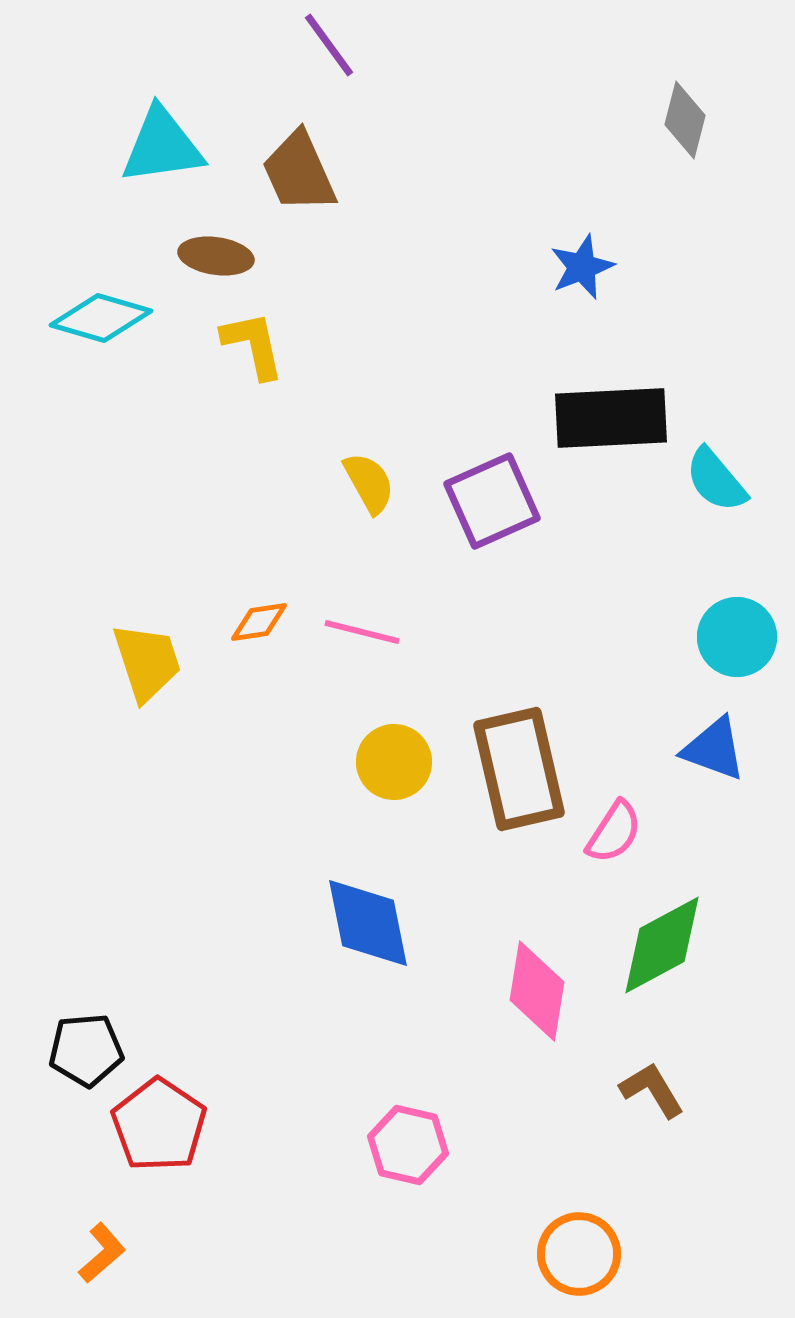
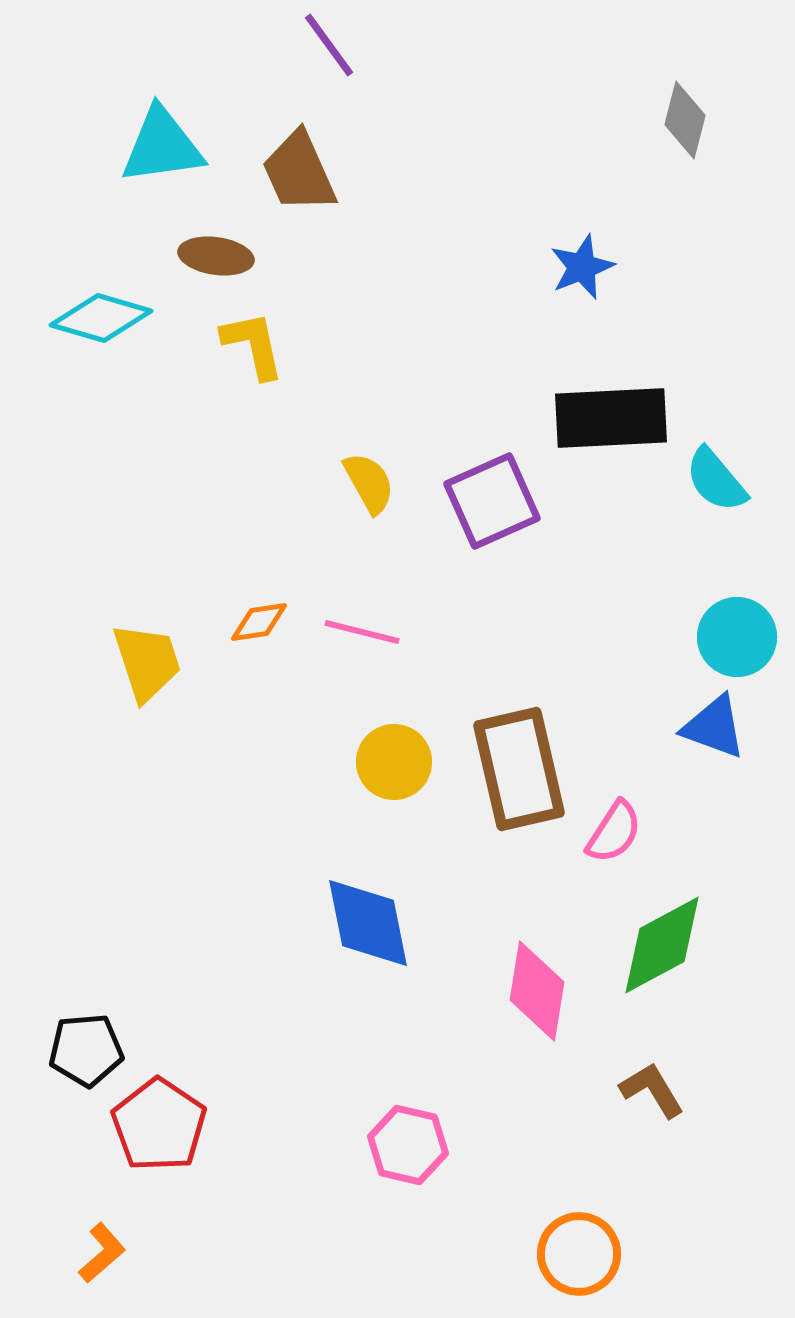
blue triangle: moved 22 px up
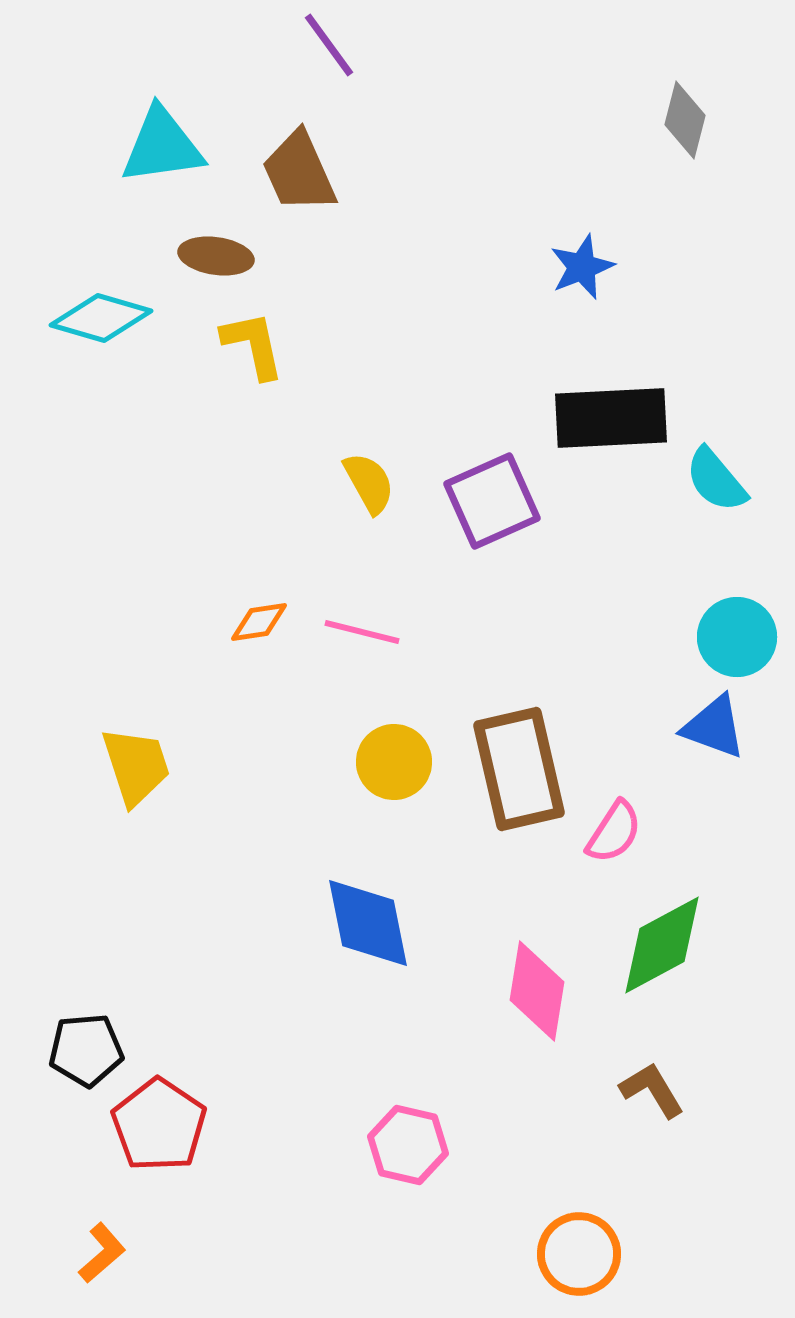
yellow trapezoid: moved 11 px left, 104 px down
